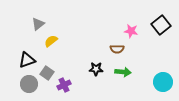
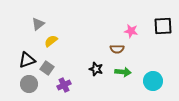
black square: moved 2 px right, 1 px down; rotated 36 degrees clockwise
black star: rotated 16 degrees clockwise
gray square: moved 5 px up
cyan circle: moved 10 px left, 1 px up
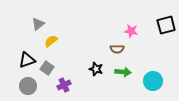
black square: moved 3 px right, 1 px up; rotated 12 degrees counterclockwise
gray circle: moved 1 px left, 2 px down
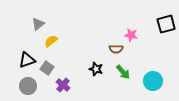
black square: moved 1 px up
pink star: moved 4 px down
brown semicircle: moved 1 px left
green arrow: rotated 42 degrees clockwise
purple cross: moved 1 px left; rotated 24 degrees counterclockwise
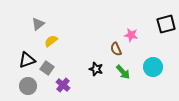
brown semicircle: rotated 64 degrees clockwise
cyan circle: moved 14 px up
